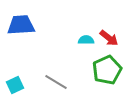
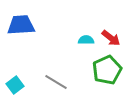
red arrow: moved 2 px right
cyan square: rotated 12 degrees counterclockwise
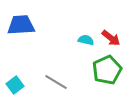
cyan semicircle: rotated 14 degrees clockwise
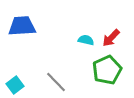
blue trapezoid: moved 1 px right, 1 px down
red arrow: rotated 96 degrees clockwise
gray line: rotated 15 degrees clockwise
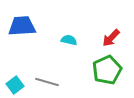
cyan semicircle: moved 17 px left
gray line: moved 9 px left; rotated 30 degrees counterclockwise
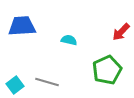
red arrow: moved 10 px right, 6 px up
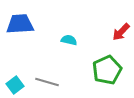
blue trapezoid: moved 2 px left, 2 px up
